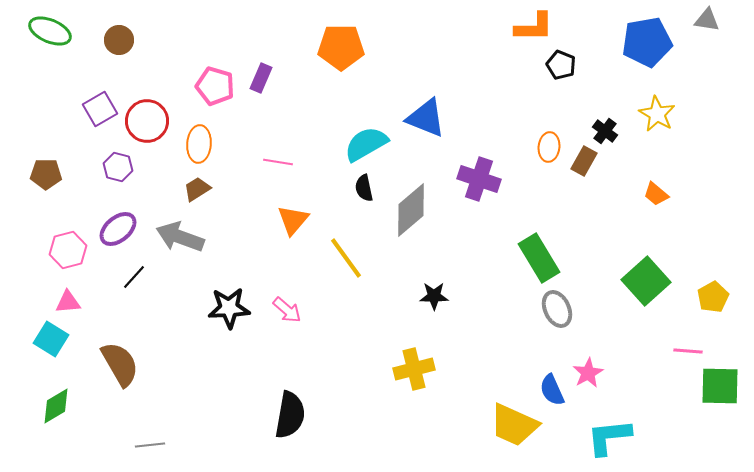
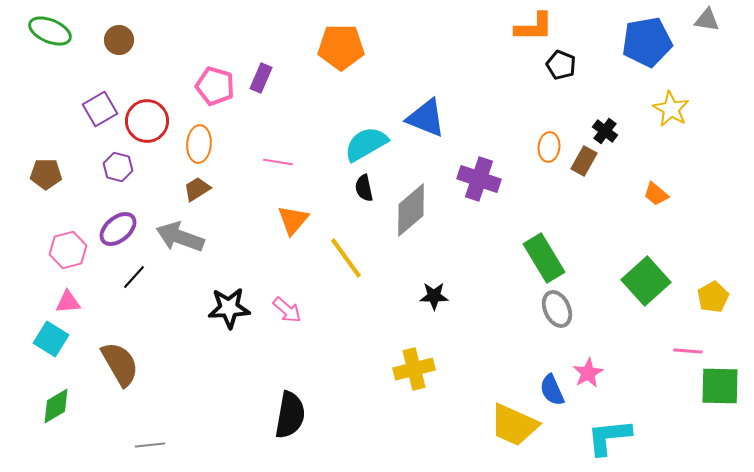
yellow star at (657, 114): moved 14 px right, 5 px up
green rectangle at (539, 258): moved 5 px right
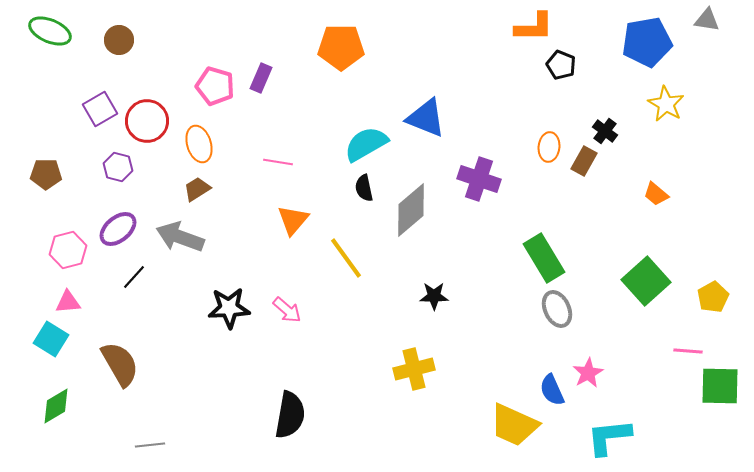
yellow star at (671, 109): moved 5 px left, 5 px up
orange ellipse at (199, 144): rotated 21 degrees counterclockwise
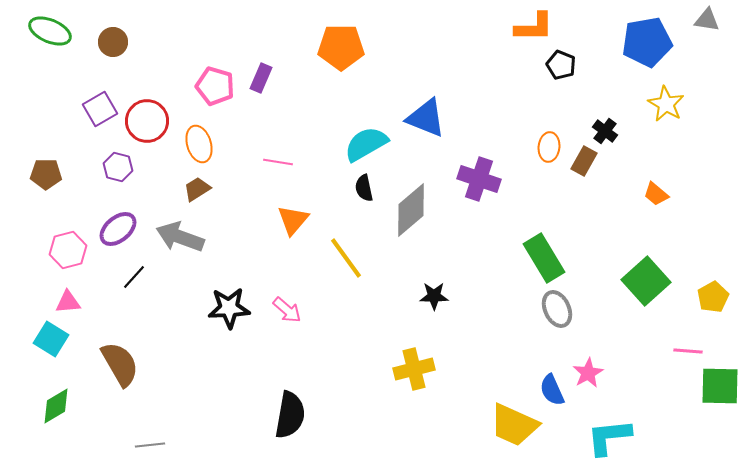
brown circle at (119, 40): moved 6 px left, 2 px down
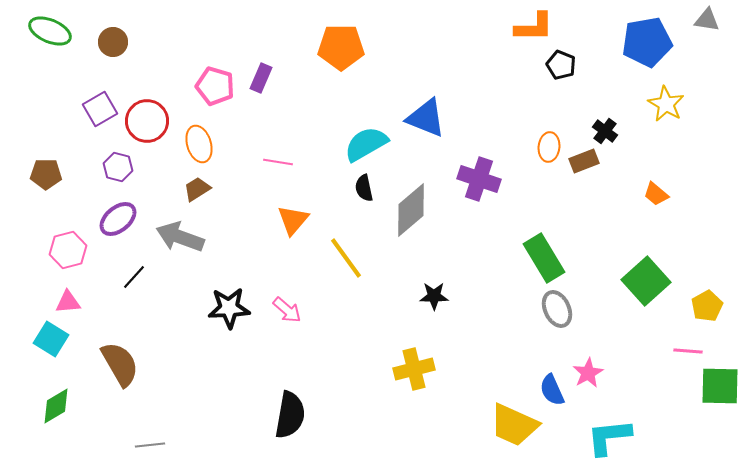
brown rectangle at (584, 161): rotated 40 degrees clockwise
purple ellipse at (118, 229): moved 10 px up
yellow pentagon at (713, 297): moved 6 px left, 9 px down
